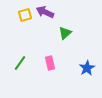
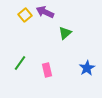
yellow square: rotated 24 degrees counterclockwise
pink rectangle: moved 3 px left, 7 px down
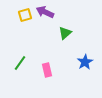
yellow square: rotated 24 degrees clockwise
blue star: moved 2 px left, 6 px up
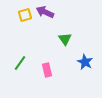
green triangle: moved 6 px down; rotated 24 degrees counterclockwise
blue star: rotated 14 degrees counterclockwise
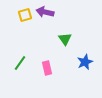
purple arrow: rotated 12 degrees counterclockwise
blue star: rotated 21 degrees clockwise
pink rectangle: moved 2 px up
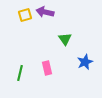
green line: moved 10 px down; rotated 21 degrees counterclockwise
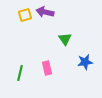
blue star: rotated 14 degrees clockwise
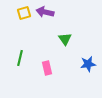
yellow square: moved 1 px left, 2 px up
blue star: moved 3 px right, 2 px down
green line: moved 15 px up
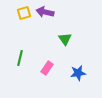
blue star: moved 10 px left, 9 px down
pink rectangle: rotated 48 degrees clockwise
